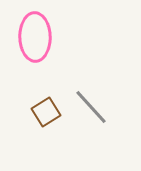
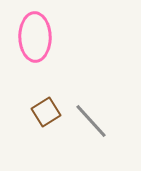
gray line: moved 14 px down
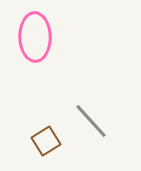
brown square: moved 29 px down
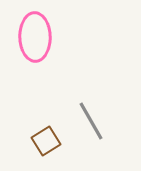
gray line: rotated 12 degrees clockwise
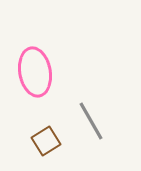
pink ellipse: moved 35 px down; rotated 9 degrees counterclockwise
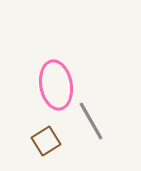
pink ellipse: moved 21 px right, 13 px down
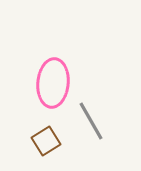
pink ellipse: moved 3 px left, 2 px up; rotated 15 degrees clockwise
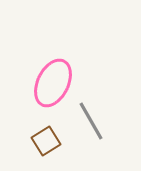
pink ellipse: rotated 21 degrees clockwise
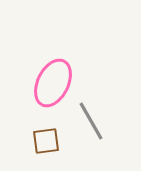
brown square: rotated 24 degrees clockwise
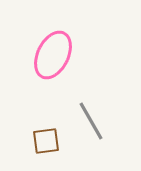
pink ellipse: moved 28 px up
